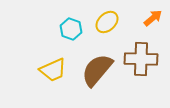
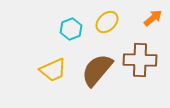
cyan hexagon: rotated 20 degrees clockwise
brown cross: moved 1 px left, 1 px down
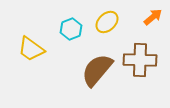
orange arrow: moved 1 px up
yellow trapezoid: moved 22 px left, 21 px up; rotated 60 degrees clockwise
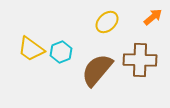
cyan hexagon: moved 10 px left, 23 px down
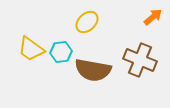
yellow ellipse: moved 20 px left
cyan hexagon: rotated 15 degrees clockwise
brown cross: rotated 20 degrees clockwise
brown semicircle: moved 4 px left; rotated 120 degrees counterclockwise
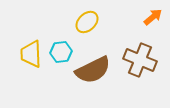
yellow trapezoid: moved 5 px down; rotated 52 degrees clockwise
brown semicircle: rotated 36 degrees counterclockwise
